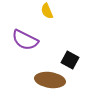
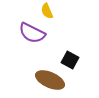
purple semicircle: moved 7 px right, 7 px up
brown ellipse: rotated 16 degrees clockwise
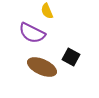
black square: moved 1 px right, 3 px up
brown ellipse: moved 8 px left, 13 px up
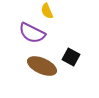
brown ellipse: moved 1 px up
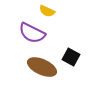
yellow semicircle: rotated 42 degrees counterclockwise
brown ellipse: moved 1 px down
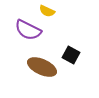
purple semicircle: moved 4 px left, 3 px up
black square: moved 2 px up
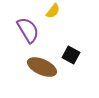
yellow semicircle: moved 6 px right; rotated 77 degrees counterclockwise
purple semicircle: rotated 148 degrees counterclockwise
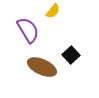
black square: rotated 18 degrees clockwise
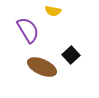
yellow semicircle: rotated 63 degrees clockwise
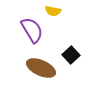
purple semicircle: moved 4 px right
brown ellipse: moved 1 px left, 1 px down
